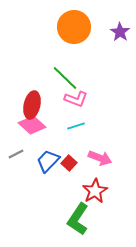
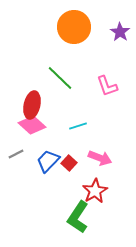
green line: moved 5 px left
pink L-shape: moved 31 px right, 13 px up; rotated 50 degrees clockwise
cyan line: moved 2 px right
green L-shape: moved 2 px up
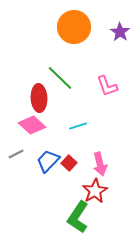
red ellipse: moved 7 px right, 7 px up; rotated 16 degrees counterclockwise
pink arrow: moved 6 px down; rotated 55 degrees clockwise
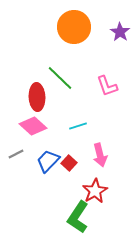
red ellipse: moved 2 px left, 1 px up
pink diamond: moved 1 px right, 1 px down
pink arrow: moved 9 px up
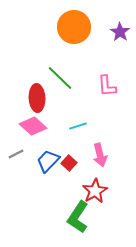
pink L-shape: rotated 15 degrees clockwise
red ellipse: moved 1 px down
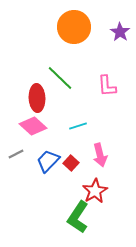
red square: moved 2 px right
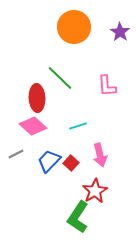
blue trapezoid: moved 1 px right
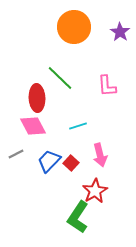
pink diamond: rotated 20 degrees clockwise
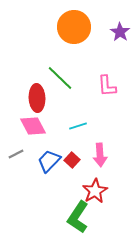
pink arrow: rotated 10 degrees clockwise
red square: moved 1 px right, 3 px up
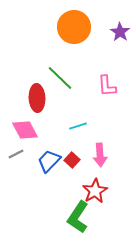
pink diamond: moved 8 px left, 4 px down
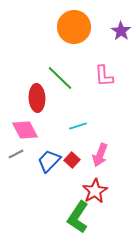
purple star: moved 1 px right, 1 px up
pink L-shape: moved 3 px left, 10 px up
pink arrow: rotated 25 degrees clockwise
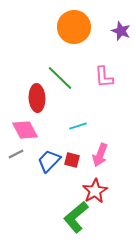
purple star: rotated 12 degrees counterclockwise
pink L-shape: moved 1 px down
red square: rotated 28 degrees counterclockwise
green L-shape: moved 2 px left; rotated 16 degrees clockwise
